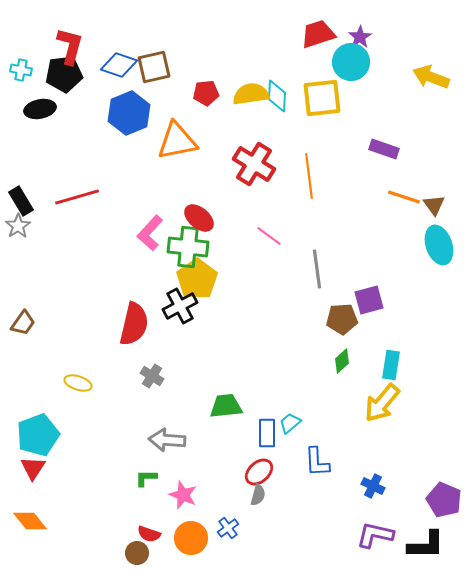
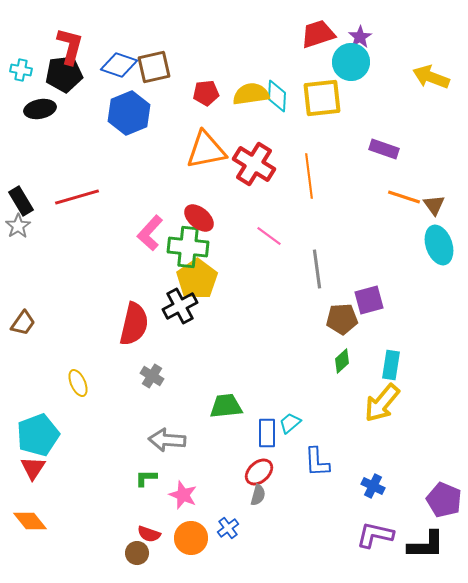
orange triangle at (177, 141): moved 29 px right, 9 px down
yellow ellipse at (78, 383): rotated 48 degrees clockwise
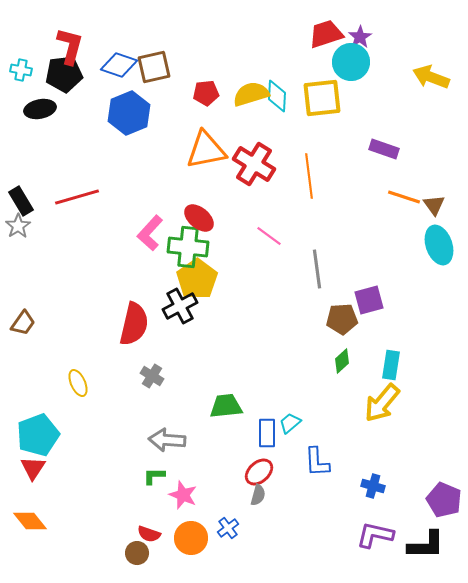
red trapezoid at (318, 34): moved 8 px right
yellow semicircle at (251, 94): rotated 9 degrees counterclockwise
green L-shape at (146, 478): moved 8 px right, 2 px up
blue cross at (373, 486): rotated 10 degrees counterclockwise
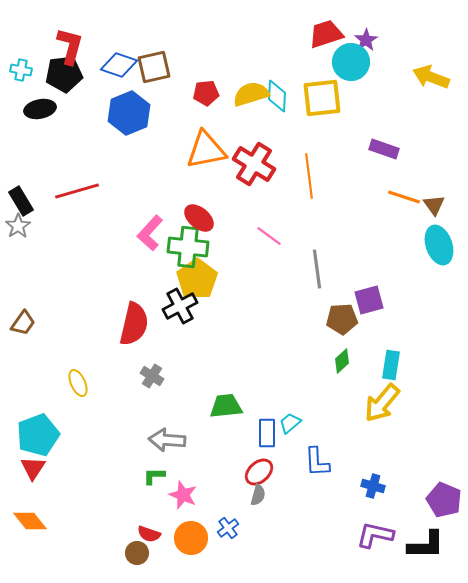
purple star at (360, 37): moved 6 px right, 3 px down
red line at (77, 197): moved 6 px up
